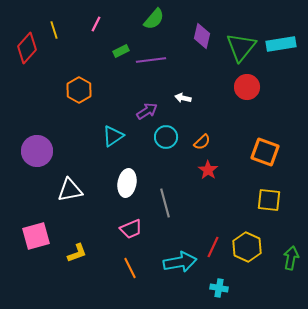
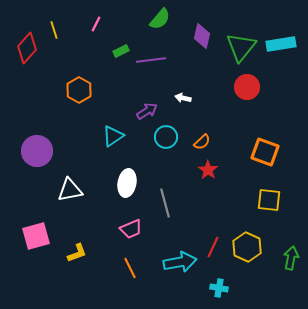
green semicircle: moved 6 px right
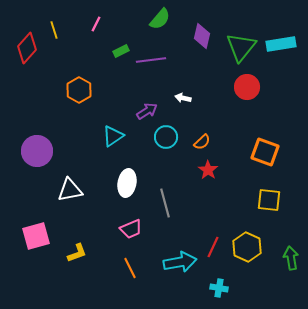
green arrow: rotated 20 degrees counterclockwise
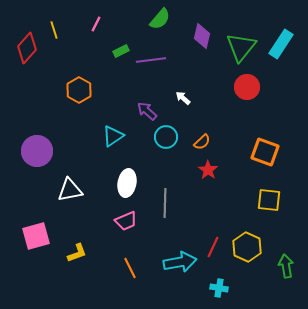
cyan rectangle: rotated 48 degrees counterclockwise
white arrow: rotated 28 degrees clockwise
purple arrow: rotated 105 degrees counterclockwise
gray line: rotated 16 degrees clockwise
pink trapezoid: moved 5 px left, 8 px up
green arrow: moved 5 px left, 8 px down
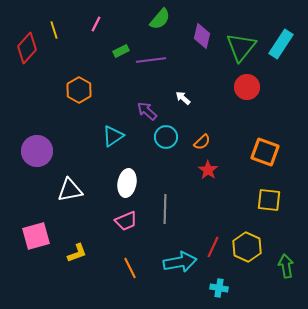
gray line: moved 6 px down
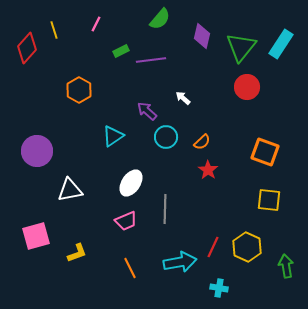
white ellipse: moved 4 px right; rotated 24 degrees clockwise
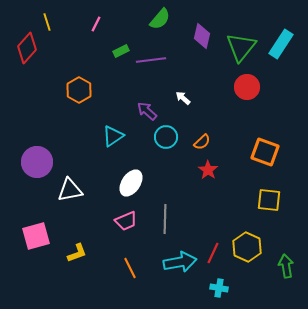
yellow line: moved 7 px left, 8 px up
purple circle: moved 11 px down
gray line: moved 10 px down
red line: moved 6 px down
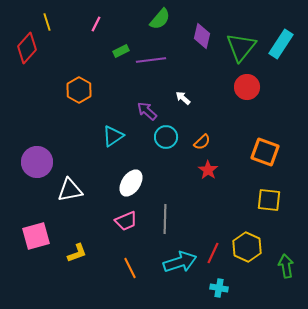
cyan arrow: rotated 8 degrees counterclockwise
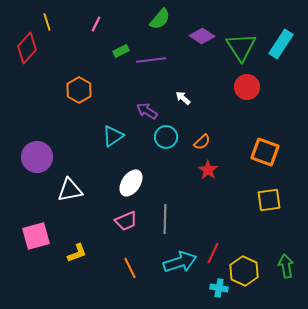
purple diamond: rotated 70 degrees counterclockwise
green triangle: rotated 12 degrees counterclockwise
purple arrow: rotated 10 degrees counterclockwise
purple circle: moved 5 px up
yellow square: rotated 15 degrees counterclockwise
yellow hexagon: moved 3 px left, 24 px down
